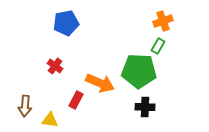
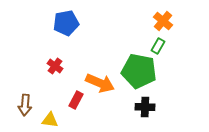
orange cross: rotated 30 degrees counterclockwise
green pentagon: rotated 8 degrees clockwise
brown arrow: moved 1 px up
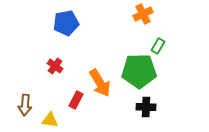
orange cross: moved 20 px left, 7 px up; rotated 24 degrees clockwise
green pentagon: rotated 12 degrees counterclockwise
orange arrow: rotated 36 degrees clockwise
black cross: moved 1 px right
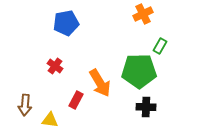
green rectangle: moved 2 px right
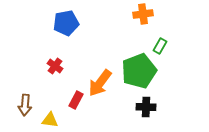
orange cross: rotated 18 degrees clockwise
green pentagon: rotated 20 degrees counterclockwise
orange arrow: rotated 68 degrees clockwise
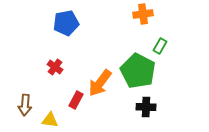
red cross: moved 1 px down
green pentagon: moved 1 px left; rotated 24 degrees counterclockwise
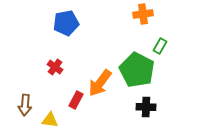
green pentagon: moved 1 px left, 1 px up
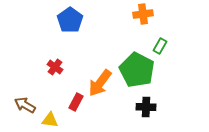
blue pentagon: moved 4 px right, 3 px up; rotated 25 degrees counterclockwise
red rectangle: moved 2 px down
brown arrow: rotated 115 degrees clockwise
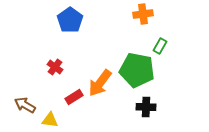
green pentagon: rotated 16 degrees counterclockwise
red rectangle: moved 2 px left, 5 px up; rotated 30 degrees clockwise
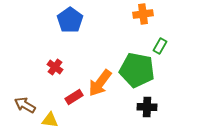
black cross: moved 1 px right
